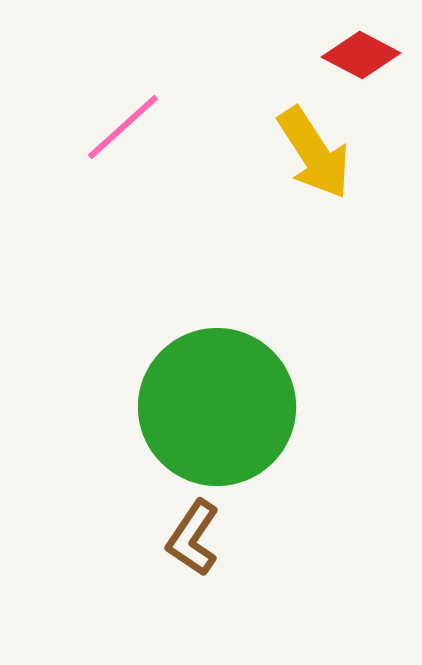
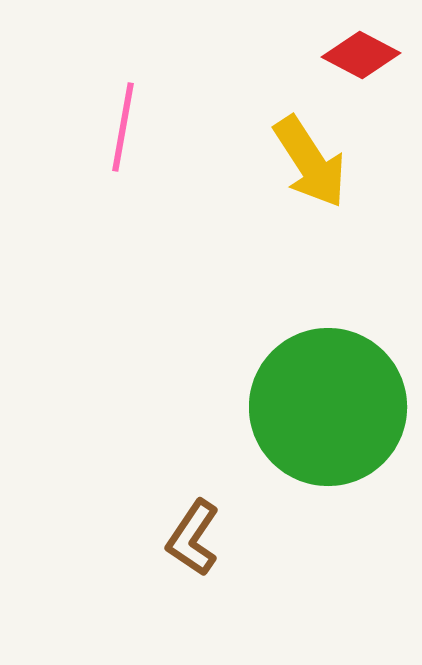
pink line: rotated 38 degrees counterclockwise
yellow arrow: moved 4 px left, 9 px down
green circle: moved 111 px right
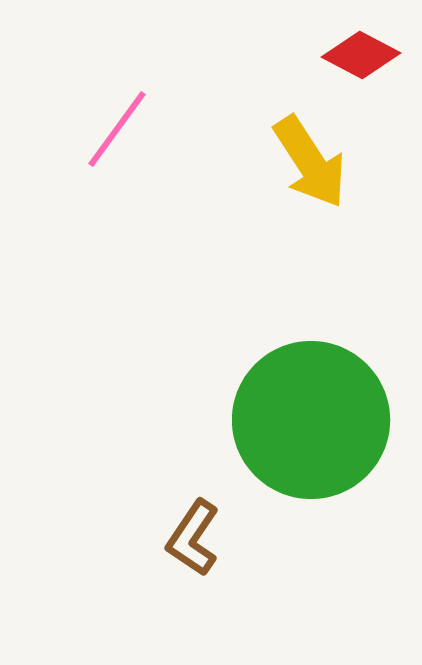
pink line: moved 6 px left, 2 px down; rotated 26 degrees clockwise
green circle: moved 17 px left, 13 px down
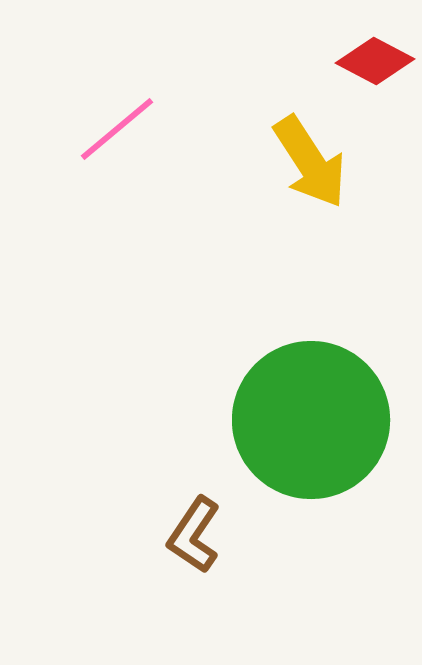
red diamond: moved 14 px right, 6 px down
pink line: rotated 14 degrees clockwise
brown L-shape: moved 1 px right, 3 px up
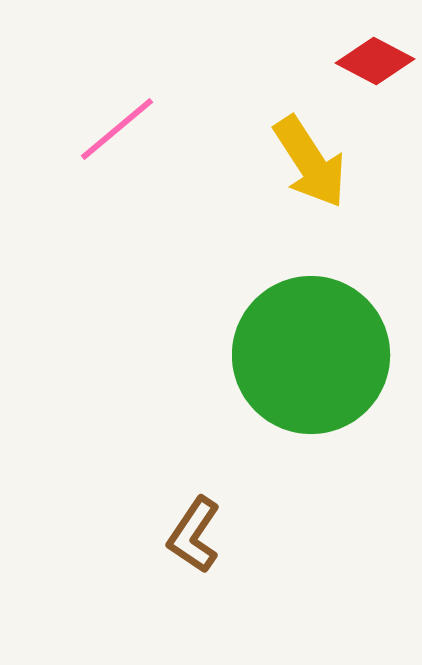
green circle: moved 65 px up
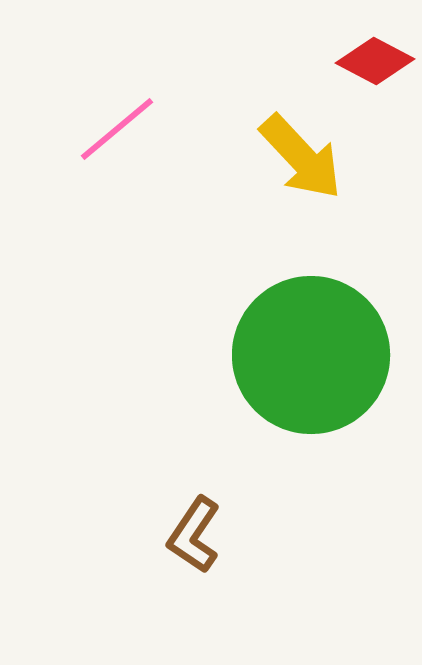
yellow arrow: moved 9 px left, 5 px up; rotated 10 degrees counterclockwise
